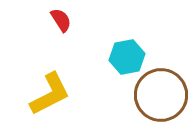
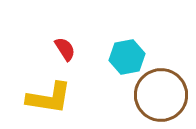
red semicircle: moved 4 px right, 29 px down
yellow L-shape: moved 1 px left, 4 px down; rotated 36 degrees clockwise
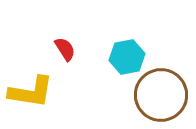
yellow L-shape: moved 18 px left, 6 px up
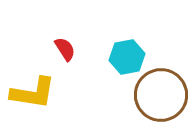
yellow L-shape: moved 2 px right, 1 px down
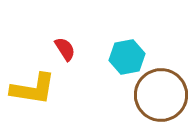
yellow L-shape: moved 4 px up
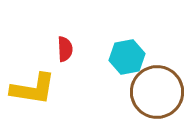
red semicircle: rotated 30 degrees clockwise
brown circle: moved 4 px left, 3 px up
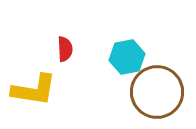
yellow L-shape: moved 1 px right, 1 px down
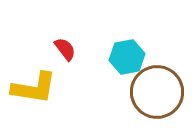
red semicircle: rotated 35 degrees counterclockwise
yellow L-shape: moved 2 px up
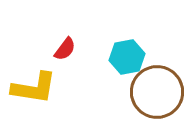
red semicircle: rotated 75 degrees clockwise
